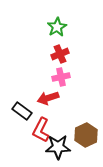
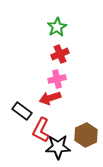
pink cross: moved 4 px left, 2 px down
red arrow: moved 2 px right
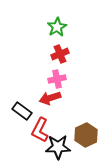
red L-shape: moved 1 px left
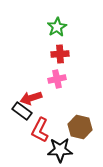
red cross: rotated 18 degrees clockwise
red arrow: moved 19 px left
brown hexagon: moved 6 px left, 8 px up; rotated 20 degrees counterclockwise
black star: moved 2 px right, 3 px down
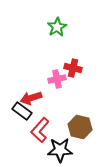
red cross: moved 13 px right, 14 px down; rotated 18 degrees clockwise
red L-shape: rotated 15 degrees clockwise
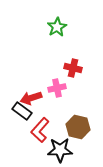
pink cross: moved 9 px down
brown hexagon: moved 2 px left
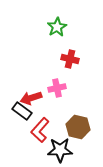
red cross: moved 3 px left, 9 px up
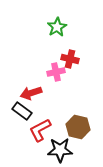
pink cross: moved 1 px left, 16 px up
red arrow: moved 5 px up
red L-shape: rotated 20 degrees clockwise
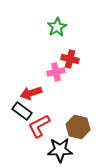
red L-shape: moved 1 px left, 4 px up
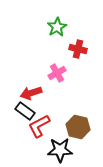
red cross: moved 8 px right, 10 px up
pink cross: moved 1 px right, 1 px down; rotated 18 degrees counterclockwise
black rectangle: moved 3 px right
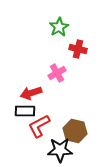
green star: moved 2 px right
black rectangle: rotated 36 degrees counterclockwise
brown hexagon: moved 3 px left, 4 px down
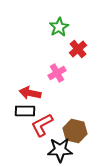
red cross: rotated 36 degrees clockwise
red arrow: moved 1 px left; rotated 30 degrees clockwise
red L-shape: moved 3 px right, 1 px up
